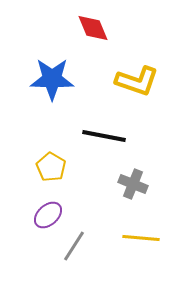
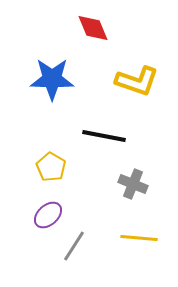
yellow line: moved 2 px left
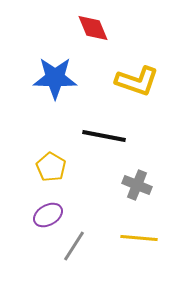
blue star: moved 3 px right, 1 px up
gray cross: moved 4 px right, 1 px down
purple ellipse: rotated 12 degrees clockwise
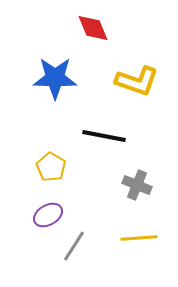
yellow line: rotated 9 degrees counterclockwise
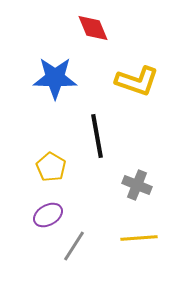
black line: moved 7 px left; rotated 69 degrees clockwise
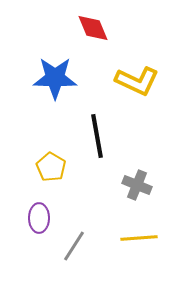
yellow L-shape: rotated 6 degrees clockwise
purple ellipse: moved 9 px left, 3 px down; rotated 60 degrees counterclockwise
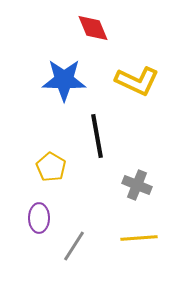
blue star: moved 9 px right, 2 px down
